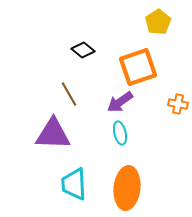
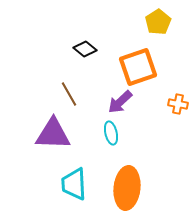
black diamond: moved 2 px right, 1 px up
purple arrow: rotated 8 degrees counterclockwise
cyan ellipse: moved 9 px left
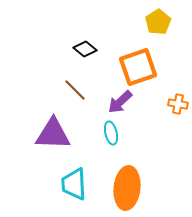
brown line: moved 6 px right, 4 px up; rotated 15 degrees counterclockwise
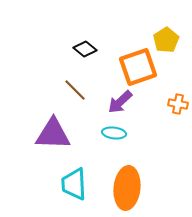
yellow pentagon: moved 8 px right, 18 px down
cyan ellipse: moved 3 px right; rotated 70 degrees counterclockwise
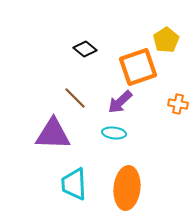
brown line: moved 8 px down
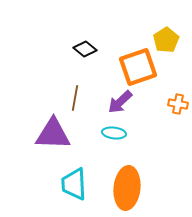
brown line: rotated 55 degrees clockwise
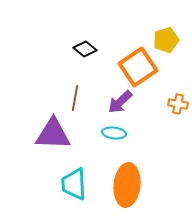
yellow pentagon: rotated 15 degrees clockwise
orange square: rotated 15 degrees counterclockwise
orange ellipse: moved 3 px up
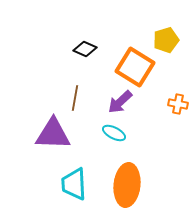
black diamond: rotated 15 degrees counterclockwise
orange square: moved 3 px left; rotated 24 degrees counterclockwise
cyan ellipse: rotated 20 degrees clockwise
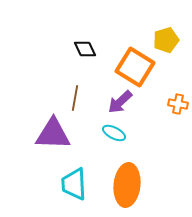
black diamond: rotated 40 degrees clockwise
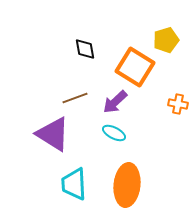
black diamond: rotated 15 degrees clockwise
brown line: rotated 60 degrees clockwise
purple arrow: moved 5 px left
purple triangle: rotated 30 degrees clockwise
